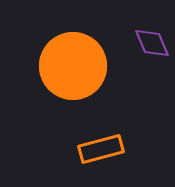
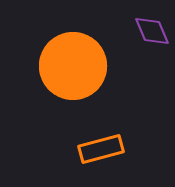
purple diamond: moved 12 px up
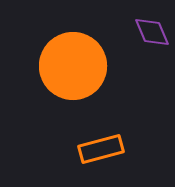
purple diamond: moved 1 px down
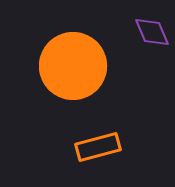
orange rectangle: moved 3 px left, 2 px up
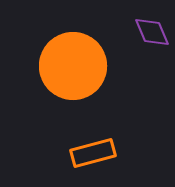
orange rectangle: moved 5 px left, 6 px down
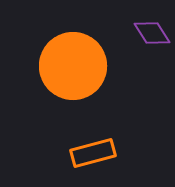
purple diamond: moved 1 px down; rotated 9 degrees counterclockwise
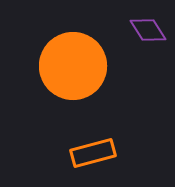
purple diamond: moved 4 px left, 3 px up
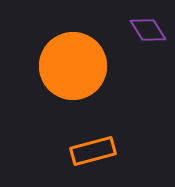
orange rectangle: moved 2 px up
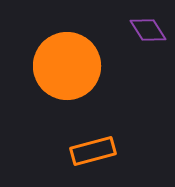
orange circle: moved 6 px left
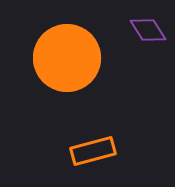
orange circle: moved 8 px up
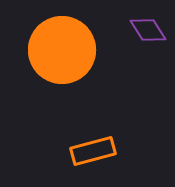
orange circle: moved 5 px left, 8 px up
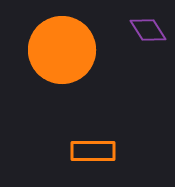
orange rectangle: rotated 15 degrees clockwise
